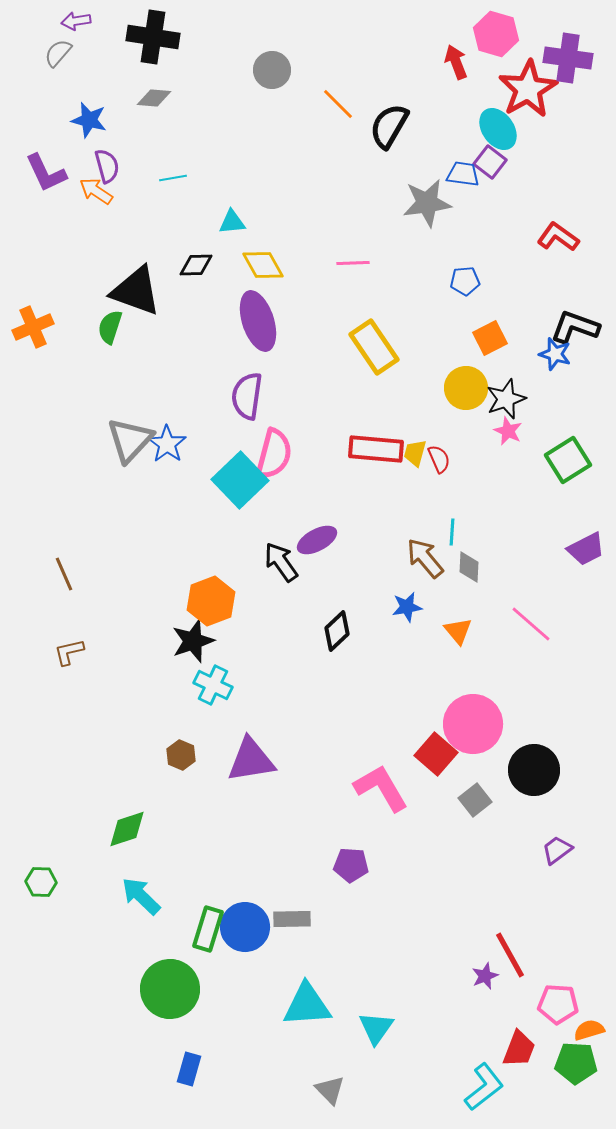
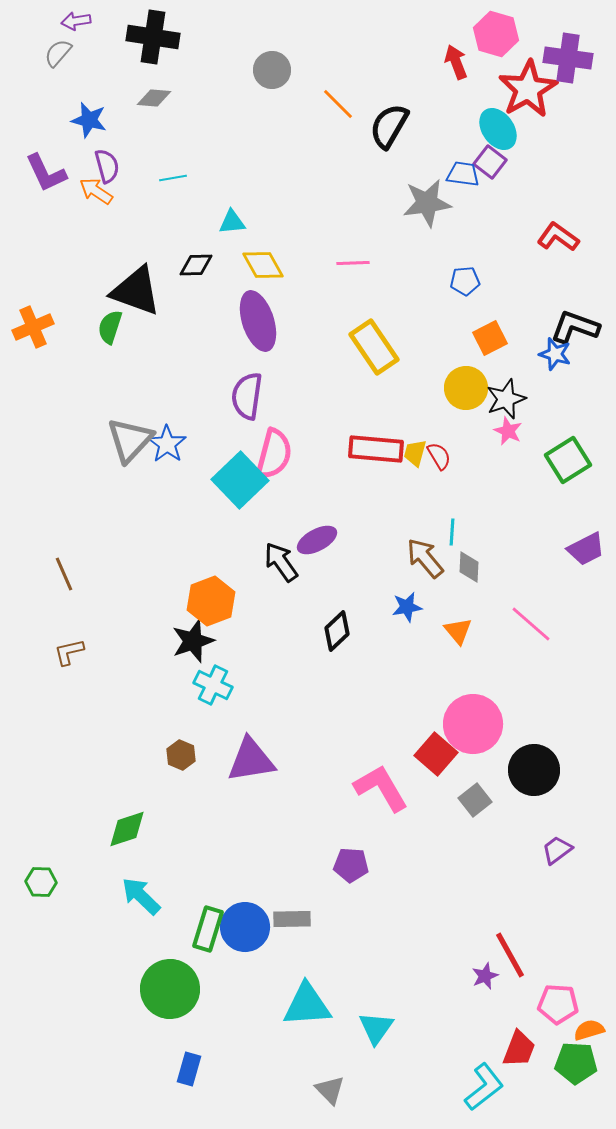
red semicircle at (439, 459): moved 3 px up; rotated 8 degrees counterclockwise
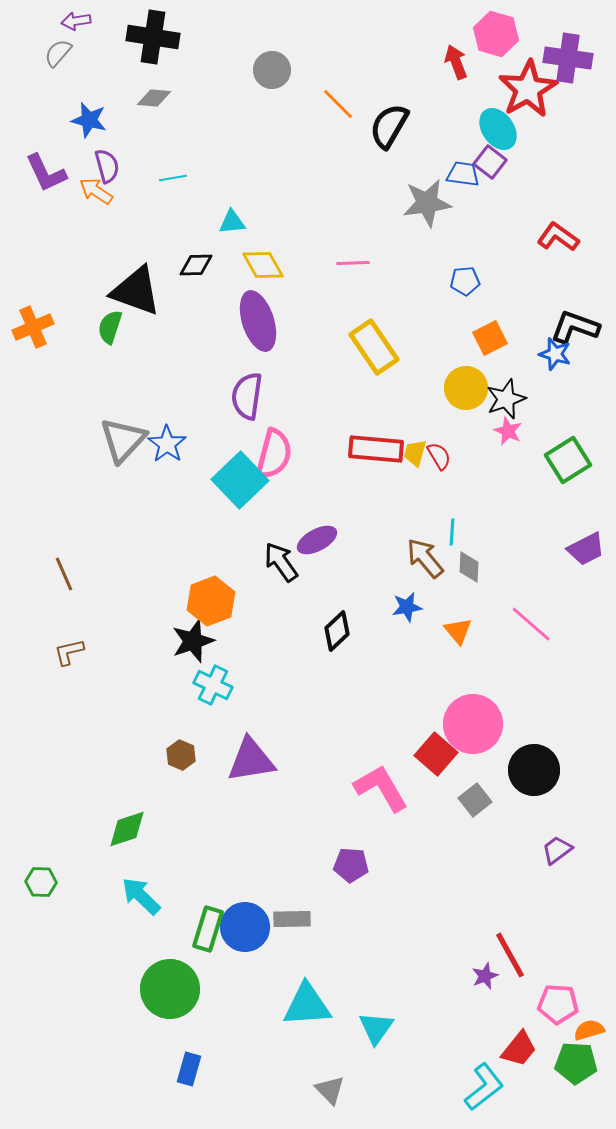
gray triangle at (130, 440): moved 7 px left
red trapezoid at (519, 1049): rotated 18 degrees clockwise
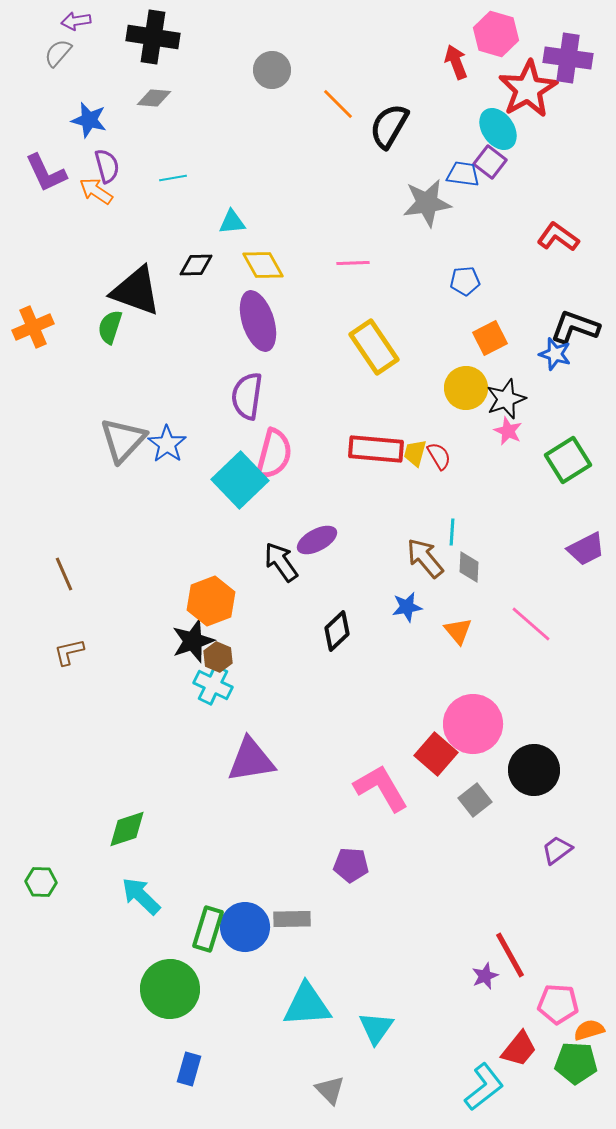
brown hexagon at (181, 755): moved 37 px right, 98 px up
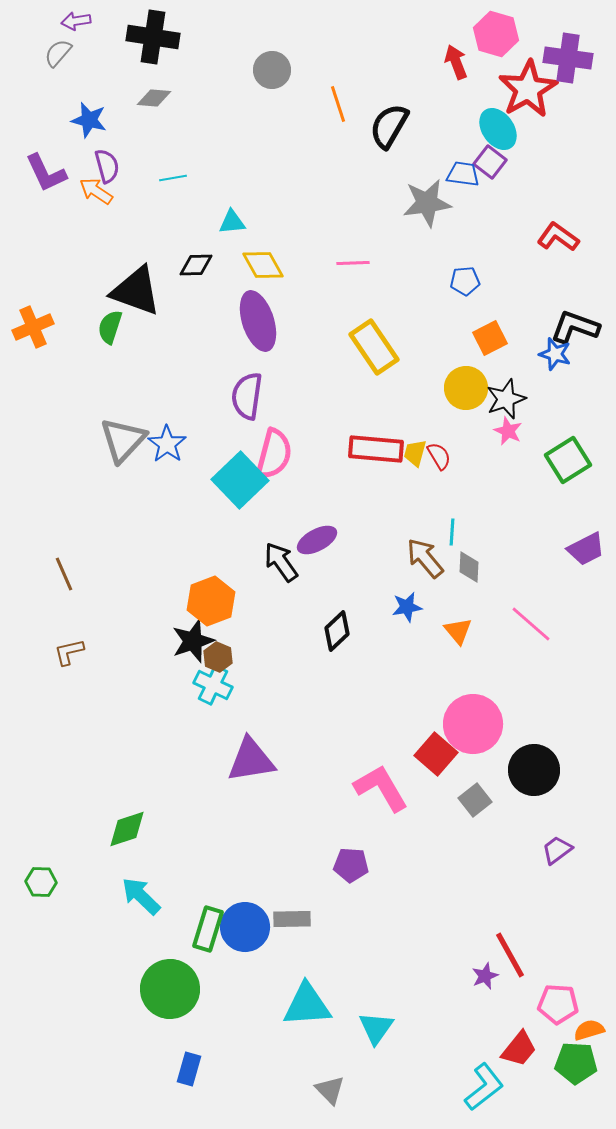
orange line at (338, 104): rotated 27 degrees clockwise
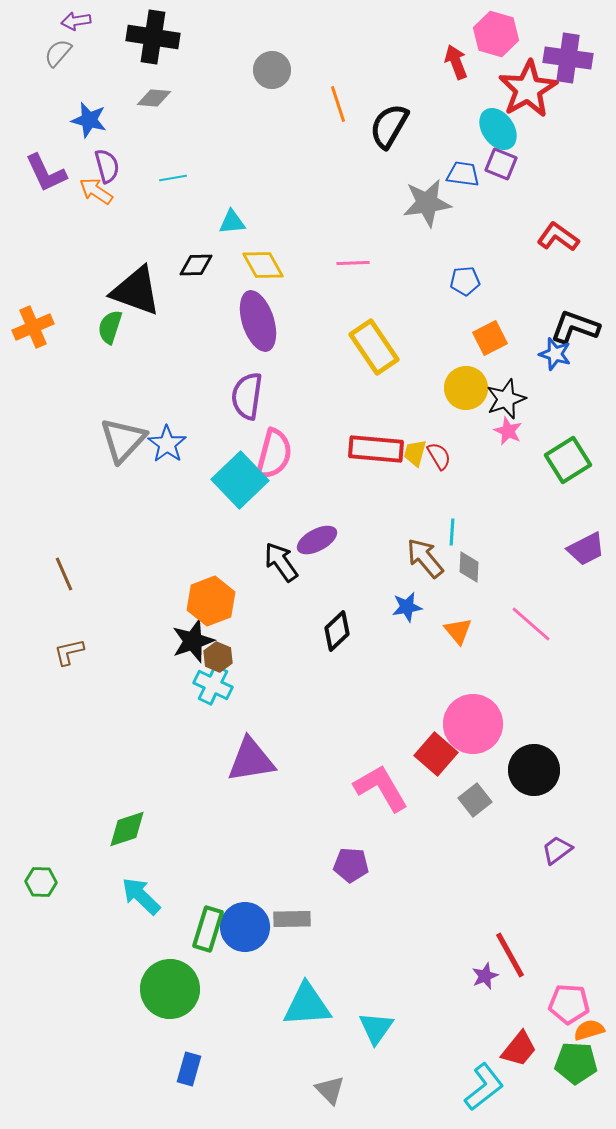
purple square at (490, 162): moved 11 px right, 2 px down; rotated 16 degrees counterclockwise
pink pentagon at (558, 1004): moved 11 px right
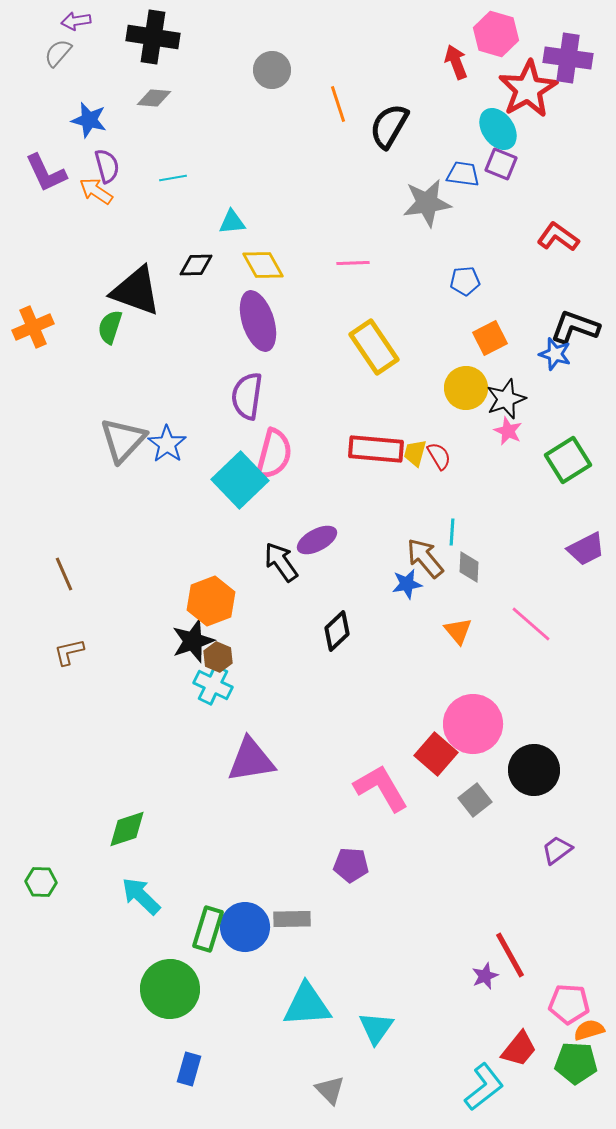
blue star at (407, 607): moved 23 px up
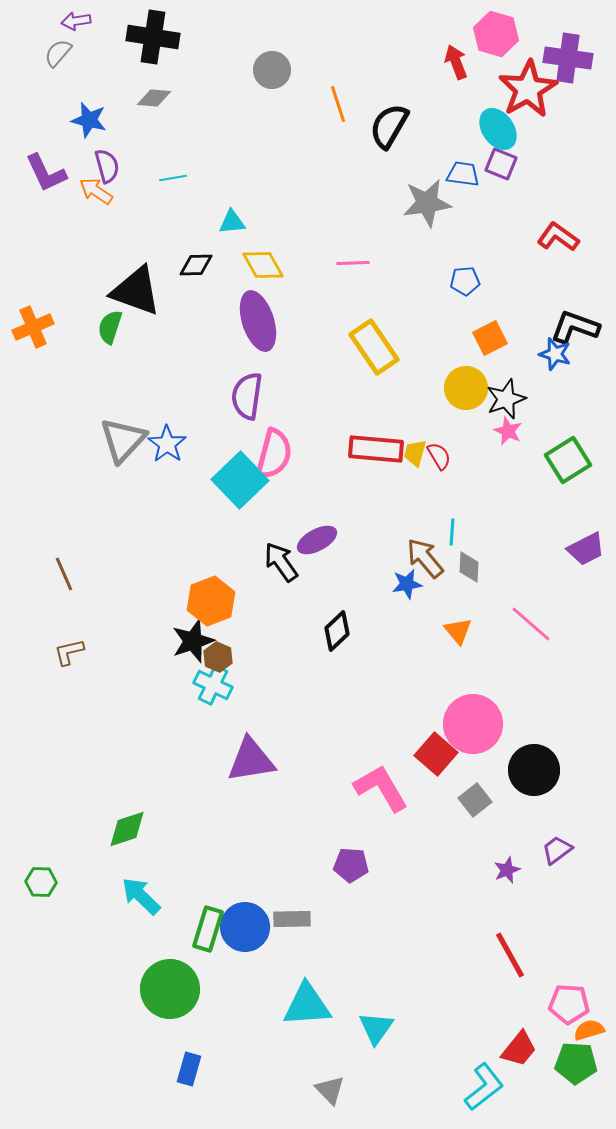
purple star at (485, 976): moved 22 px right, 106 px up
